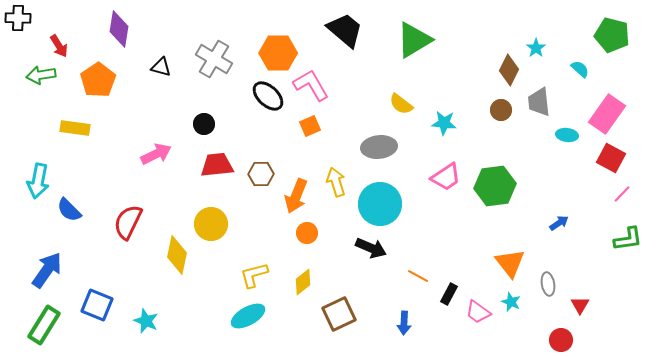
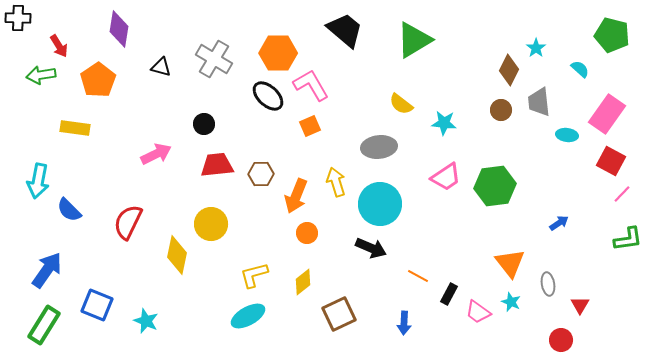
red square at (611, 158): moved 3 px down
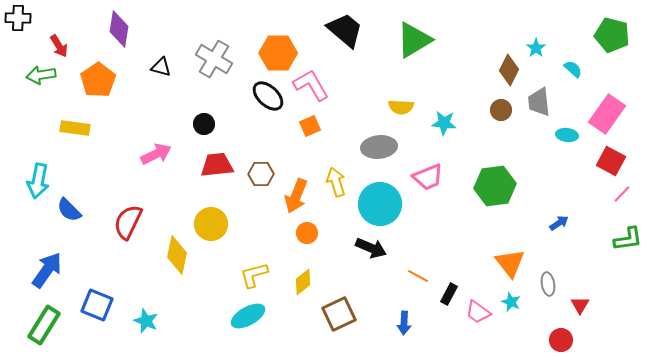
cyan semicircle at (580, 69): moved 7 px left
yellow semicircle at (401, 104): moved 3 px down; rotated 35 degrees counterclockwise
pink trapezoid at (446, 177): moved 18 px left; rotated 12 degrees clockwise
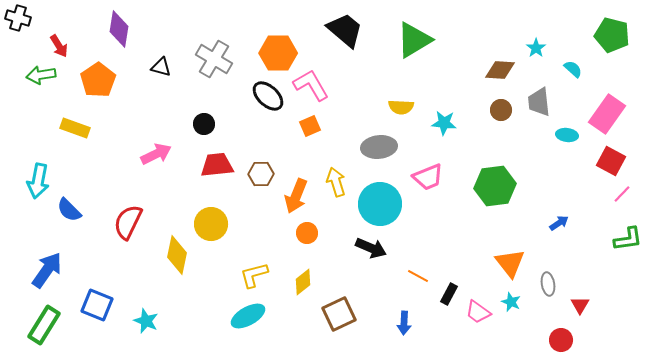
black cross at (18, 18): rotated 15 degrees clockwise
brown diamond at (509, 70): moved 9 px left; rotated 68 degrees clockwise
yellow rectangle at (75, 128): rotated 12 degrees clockwise
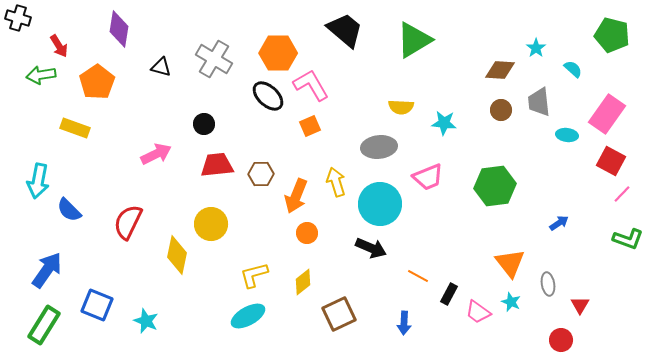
orange pentagon at (98, 80): moved 1 px left, 2 px down
green L-shape at (628, 239): rotated 28 degrees clockwise
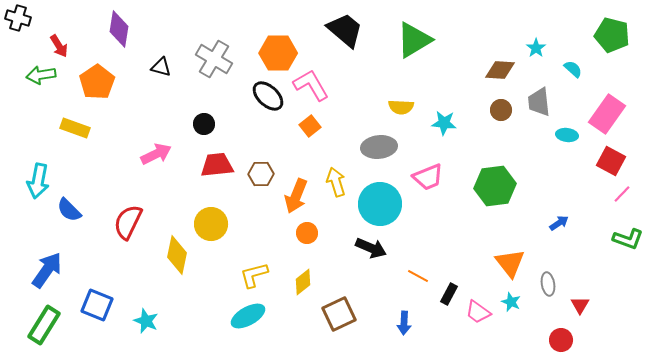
orange square at (310, 126): rotated 15 degrees counterclockwise
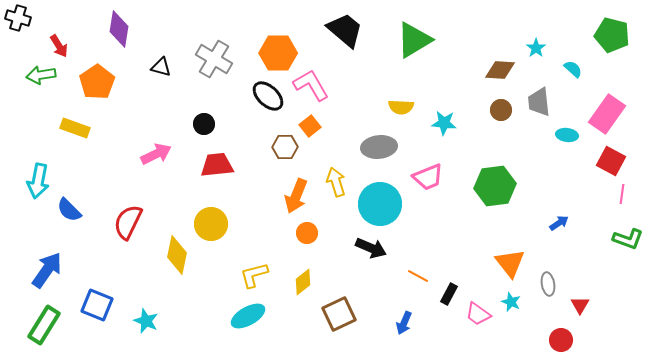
brown hexagon at (261, 174): moved 24 px right, 27 px up
pink line at (622, 194): rotated 36 degrees counterclockwise
pink trapezoid at (478, 312): moved 2 px down
blue arrow at (404, 323): rotated 20 degrees clockwise
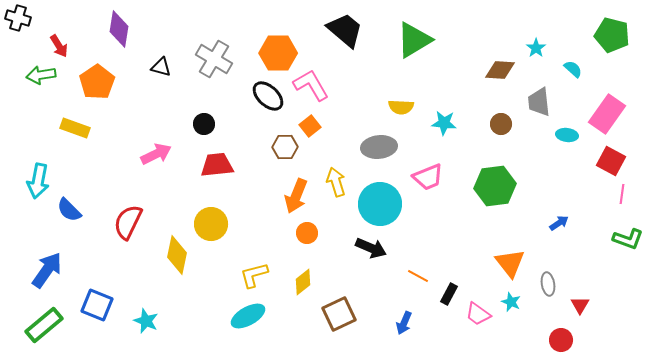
brown circle at (501, 110): moved 14 px down
green rectangle at (44, 325): rotated 18 degrees clockwise
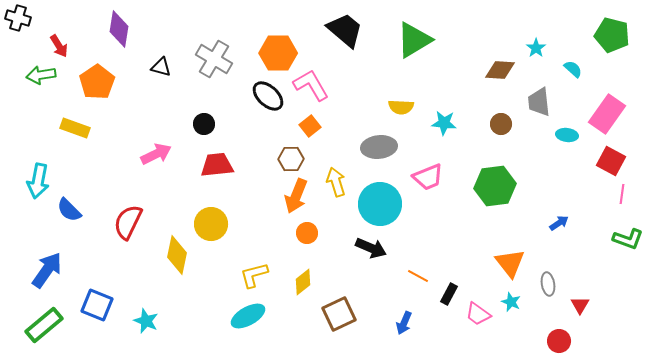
brown hexagon at (285, 147): moved 6 px right, 12 px down
red circle at (561, 340): moved 2 px left, 1 px down
